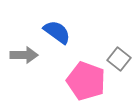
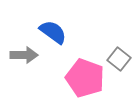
blue semicircle: moved 4 px left
pink pentagon: moved 1 px left, 3 px up
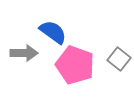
gray arrow: moved 2 px up
pink pentagon: moved 10 px left, 13 px up
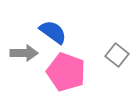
gray square: moved 2 px left, 4 px up
pink pentagon: moved 9 px left, 7 px down
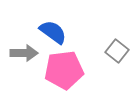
gray square: moved 4 px up
pink pentagon: moved 2 px left, 2 px up; rotated 27 degrees counterclockwise
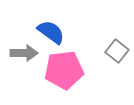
blue semicircle: moved 2 px left
